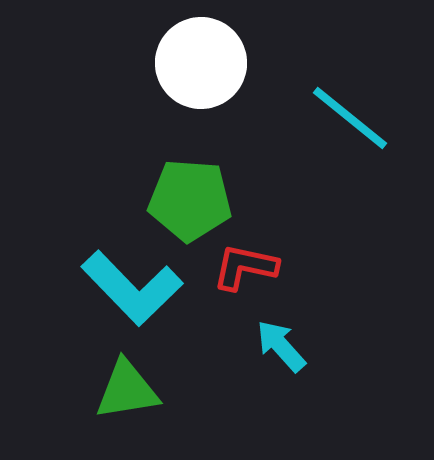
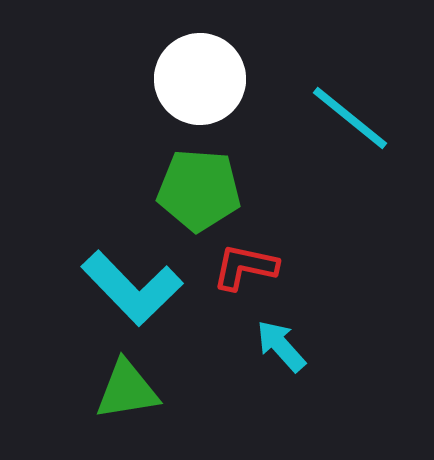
white circle: moved 1 px left, 16 px down
green pentagon: moved 9 px right, 10 px up
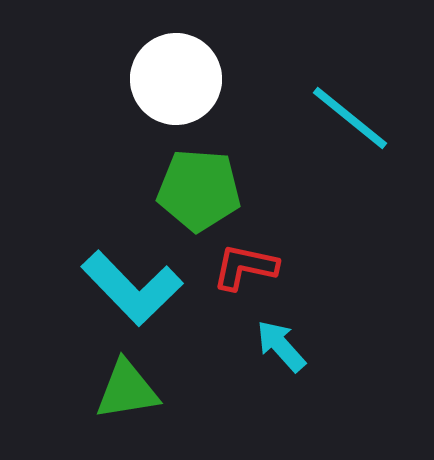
white circle: moved 24 px left
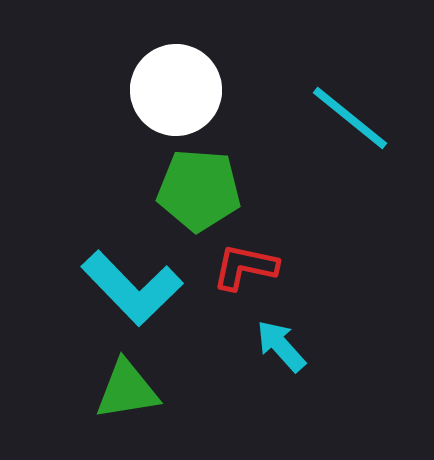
white circle: moved 11 px down
